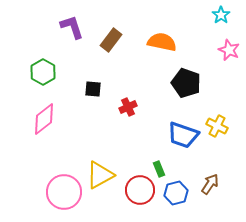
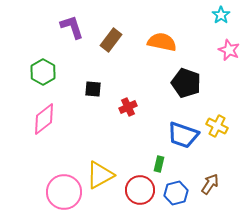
green rectangle: moved 5 px up; rotated 35 degrees clockwise
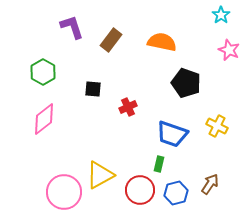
blue trapezoid: moved 11 px left, 1 px up
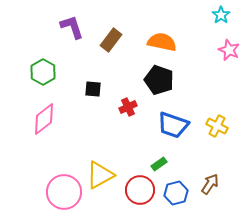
black pentagon: moved 27 px left, 3 px up
blue trapezoid: moved 1 px right, 9 px up
green rectangle: rotated 42 degrees clockwise
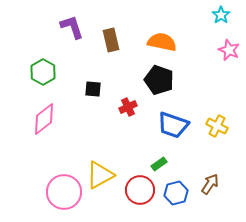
brown rectangle: rotated 50 degrees counterclockwise
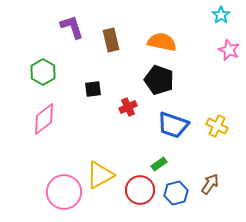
black square: rotated 12 degrees counterclockwise
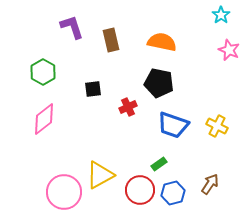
black pentagon: moved 3 px down; rotated 8 degrees counterclockwise
blue hexagon: moved 3 px left
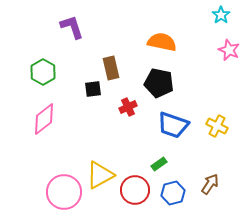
brown rectangle: moved 28 px down
red circle: moved 5 px left
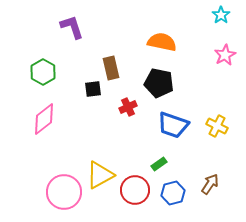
pink star: moved 4 px left, 5 px down; rotated 20 degrees clockwise
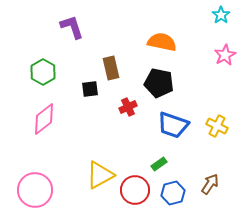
black square: moved 3 px left
pink circle: moved 29 px left, 2 px up
